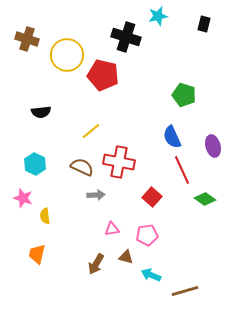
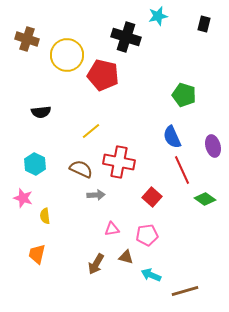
brown semicircle: moved 1 px left, 2 px down
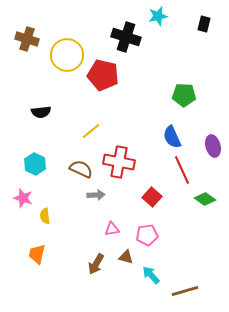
green pentagon: rotated 15 degrees counterclockwise
cyan arrow: rotated 24 degrees clockwise
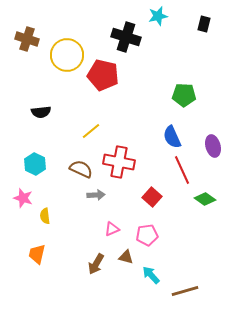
pink triangle: rotated 14 degrees counterclockwise
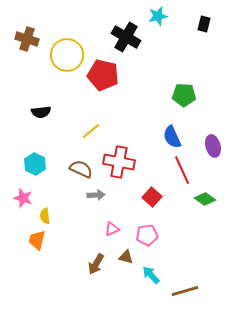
black cross: rotated 12 degrees clockwise
orange trapezoid: moved 14 px up
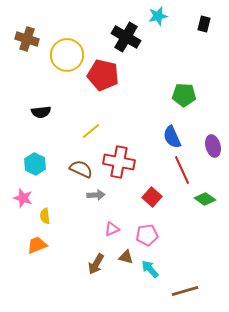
orange trapezoid: moved 5 px down; rotated 55 degrees clockwise
cyan arrow: moved 1 px left, 6 px up
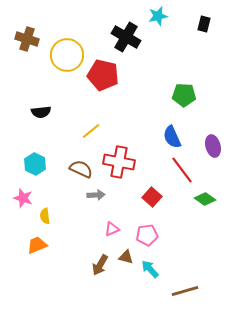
red line: rotated 12 degrees counterclockwise
brown arrow: moved 4 px right, 1 px down
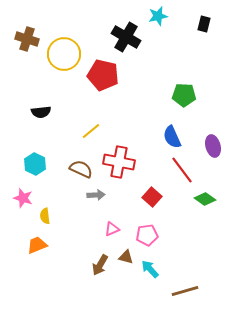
yellow circle: moved 3 px left, 1 px up
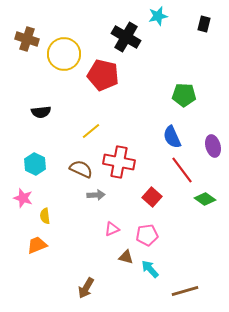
brown arrow: moved 14 px left, 23 px down
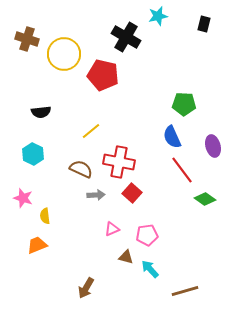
green pentagon: moved 9 px down
cyan hexagon: moved 2 px left, 10 px up
red square: moved 20 px left, 4 px up
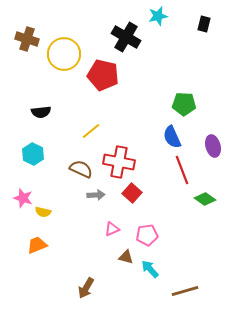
red line: rotated 16 degrees clockwise
yellow semicircle: moved 2 px left, 4 px up; rotated 70 degrees counterclockwise
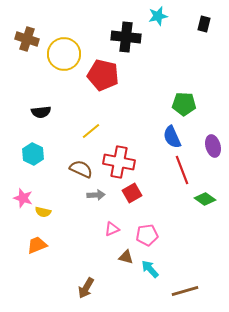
black cross: rotated 24 degrees counterclockwise
red square: rotated 18 degrees clockwise
